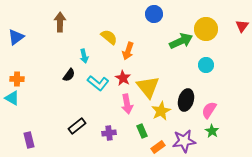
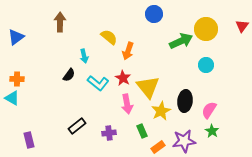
black ellipse: moved 1 px left, 1 px down; rotated 10 degrees counterclockwise
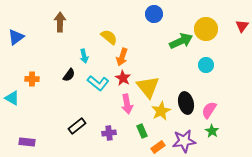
orange arrow: moved 6 px left, 6 px down
orange cross: moved 15 px right
black ellipse: moved 1 px right, 2 px down; rotated 20 degrees counterclockwise
purple rectangle: moved 2 px left, 2 px down; rotated 70 degrees counterclockwise
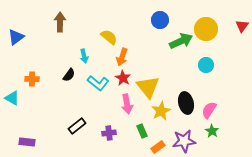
blue circle: moved 6 px right, 6 px down
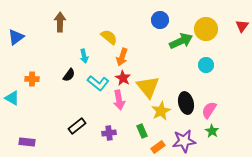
pink arrow: moved 8 px left, 4 px up
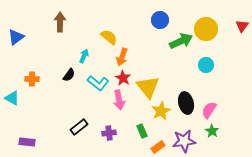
cyan arrow: rotated 144 degrees counterclockwise
black rectangle: moved 2 px right, 1 px down
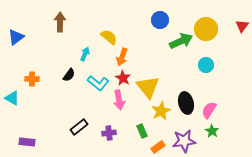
cyan arrow: moved 1 px right, 2 px up
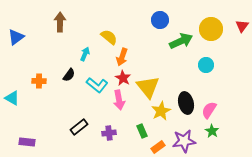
yellow circle: moved 5 px right
orange cross: moved 7 px right, 2 px down
cyan L-shape: moved 1 px left, 2 px down
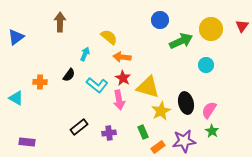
orange arrow: rotated 78 degrees clockwise
orange cross: moved 1 px right, 1 px down
yellow triangle: rotated 35 degrees counterclockwise
cyan triangle: moved 4 px right
green rectangle: moved 1 px right, 1 px down
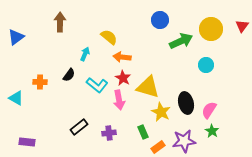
yellow star: moved 1 px down; rotated 18 degrees counterclockwise
